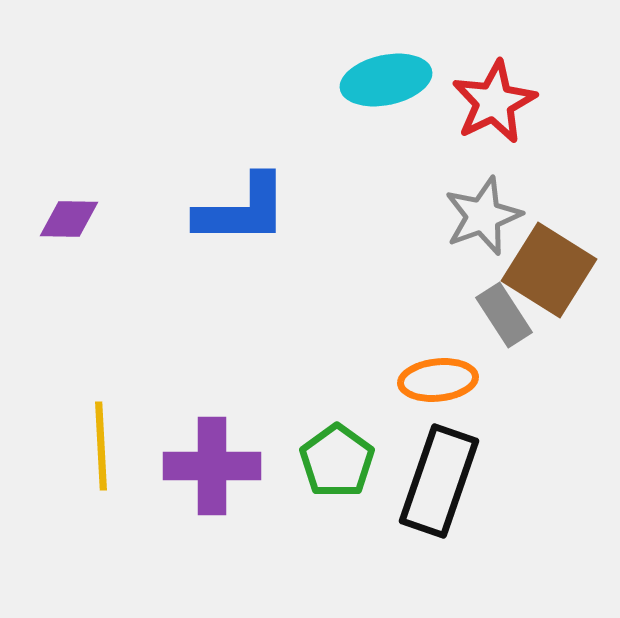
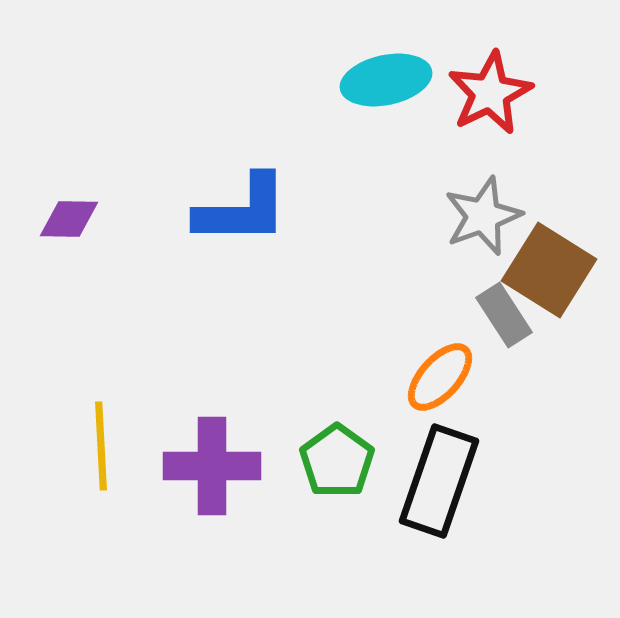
red star: moved 4 px left, 9 px up
orange ellipse: moved 2 px right, 3 px up; rotated 42 degrees counterclockwise
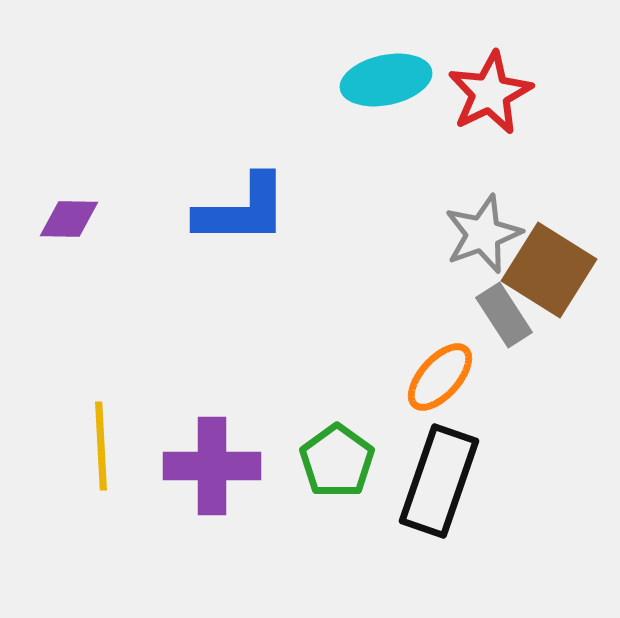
gray star: moved 18 px down
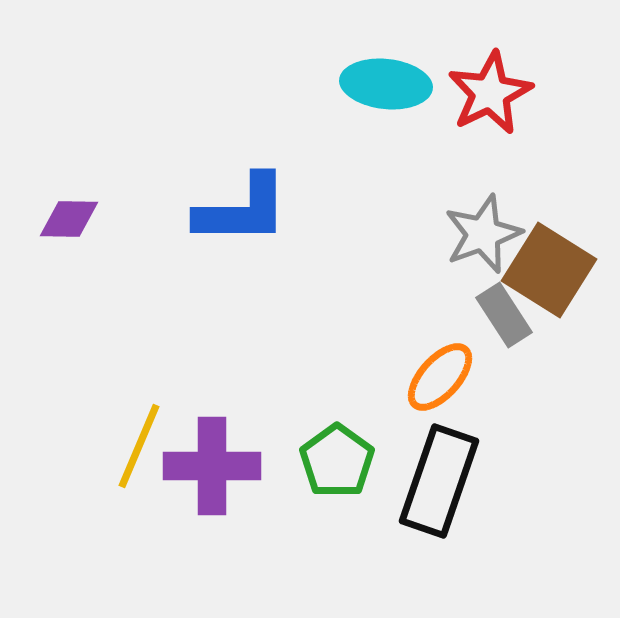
cyan ellipse: moved 4 px down; rotated 18 degrees clockwise
yellow line: moved 38 px right; rotated 26 degrees clockwise
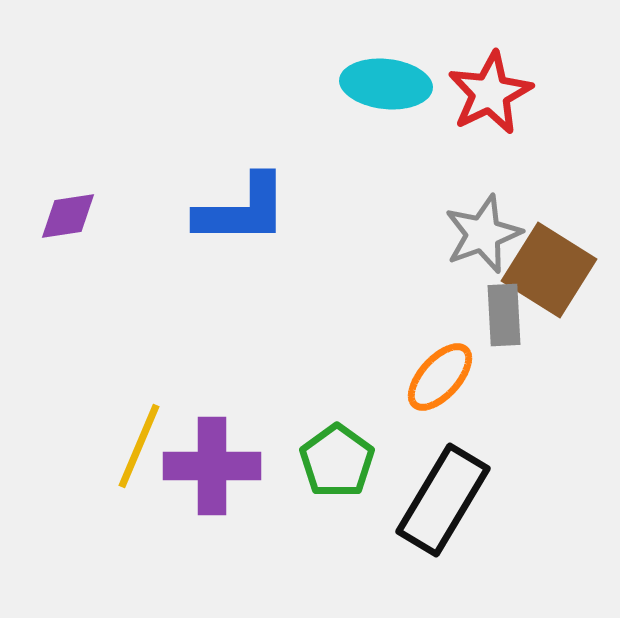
purple diamond: moved 1 px left, 3 px up; rotated 10 degrees counterclockwise
gray rectangle: rotated 30 degrees clockwise
black rectangle: moved 4 px right, 19 px down; rotated 12 degrees clockwise
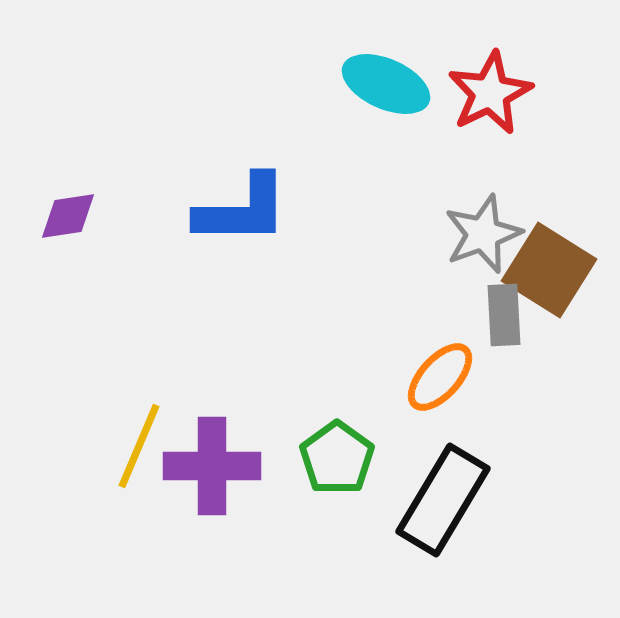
cyan ellipse: rotated 18 degrees clockwise
green pentagon: moved 3 px up
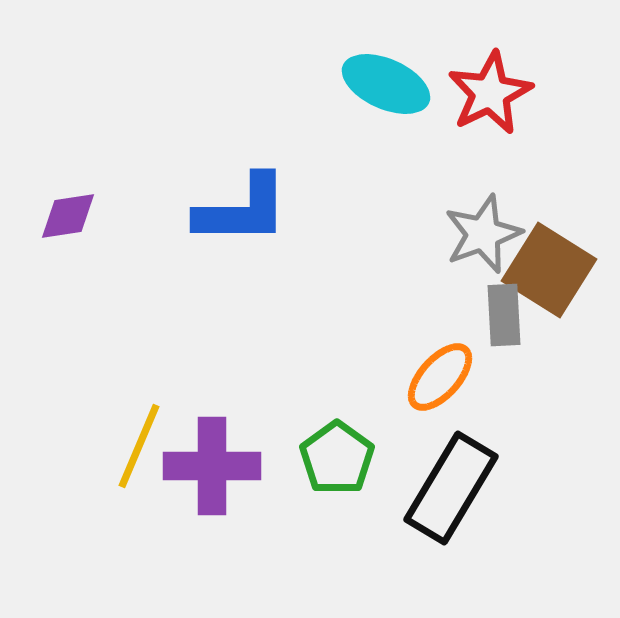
black rectangle: moved 8 px right, 12 px up
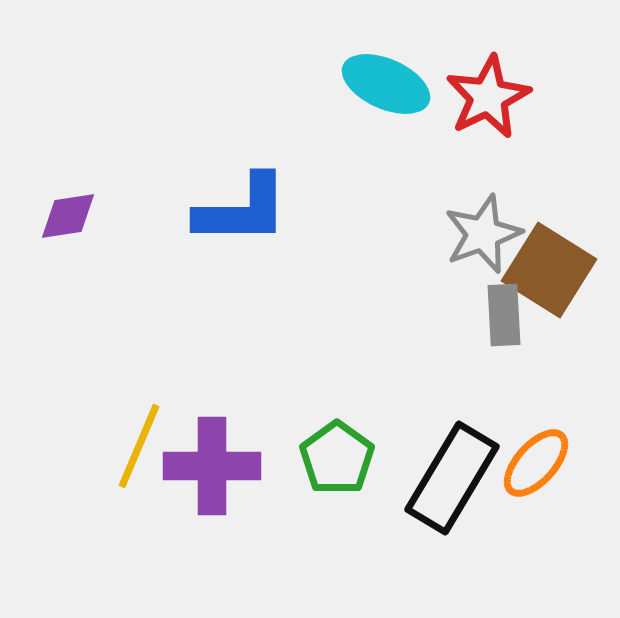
red star: moved 2 px left, 4 px down
orange ellipse: moved 96 px right, 86 px down
black rectangle: moved 1 px right, 10 px up
